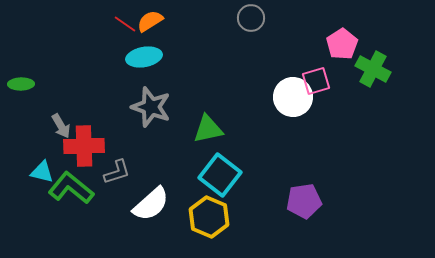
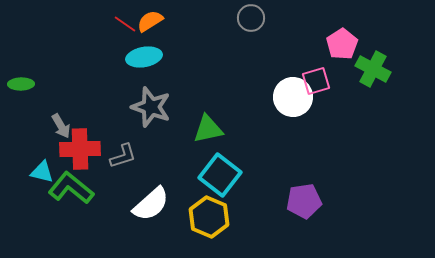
red cross: moved 4 px left, 3 px down
gray L-shape: moved 6 px right, 16 px up
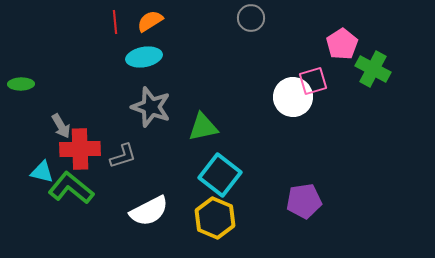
red line: moved 10 px left, 2 px up; rotated 50 degrees clockwise
pink square: moved 3 px left
green triangle: moved 5 px left, 2 px up
white semicircle: moved 2 px left, 7 px down; rotated 15 degrees clockwise
yellow hexagon: moved 6 px right, 1 px down
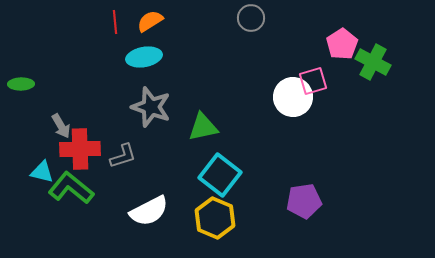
green cross: moved 7 px up
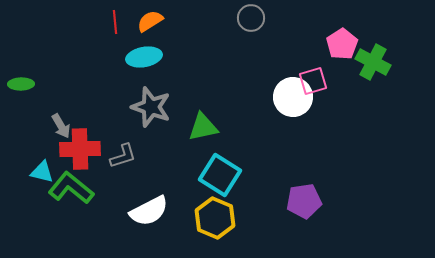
cyan square: rotated 6 degrees counterclockwise
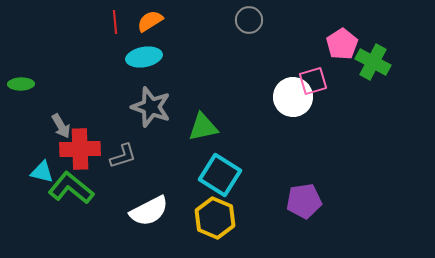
gray circle: moved 2 px left, 2 px down
